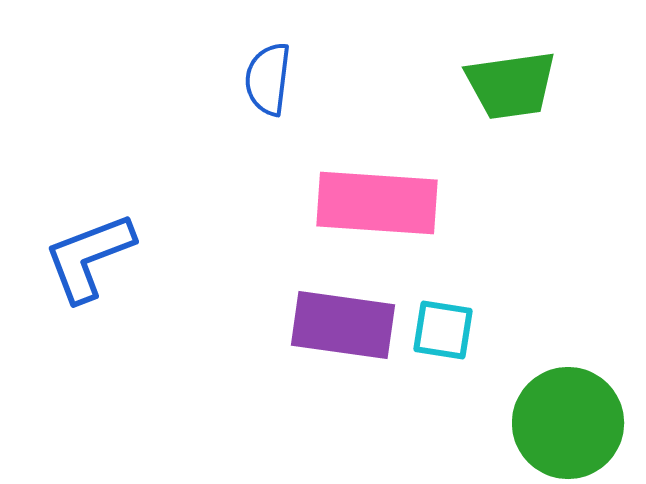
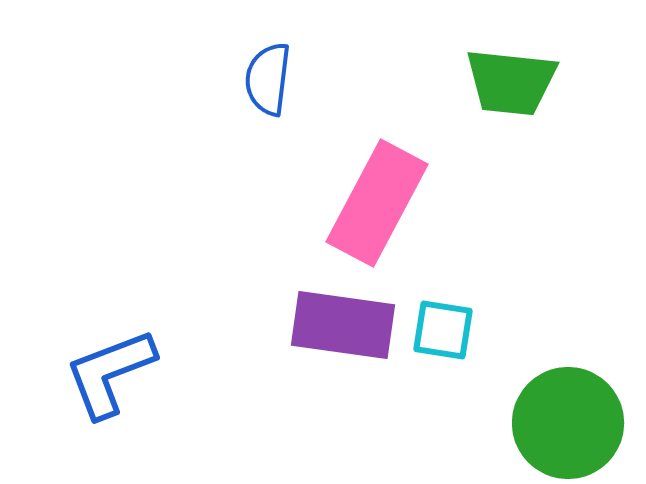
green trapezoid: moved 3 px up; rotated 14 degrees clockwise
pink rectangle: rotated 66 degrees counterclockwise
blue L-shape: moved 21 px right, 116 px down
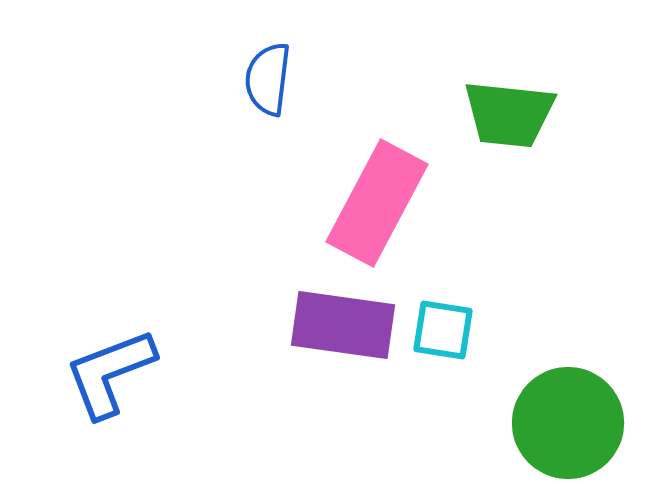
green trapezoid: moved 2 px left, 32 px down
